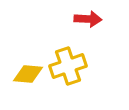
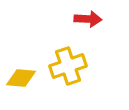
yellow diamond: moved 7 px left, 4 px down
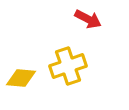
red arrow: rotated 24 degrees clockwise
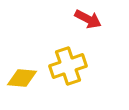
yellow diamond: moved 1 px right
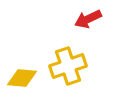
red arrow: rotated 128 degrees clockwise
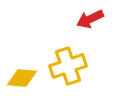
red arrow: moved 2 px right
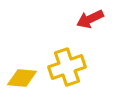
yellow cross: moved 1 px left, 1 px down
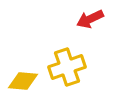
yellow diamond: moved 1 px right, 3 px down
